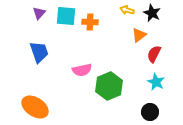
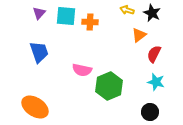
pink semicircle: rotated 24 degrees clockwise
cyan star: rotated 12 degrees counterclockwise
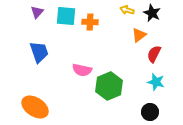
purple triangle: moved 2 px left, 1 px up
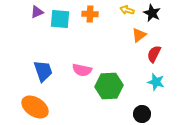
purple triangle: rotated 24 degrees clockwise
cyan square: moved 6 px left, 3 px down
orange cross: moved 8 px up
blue trapezoid: moved 4 px right, 19 px down
green hexagon: rotated 20 degrees clockwise
black circle: moved 8 px left, 2 px down
